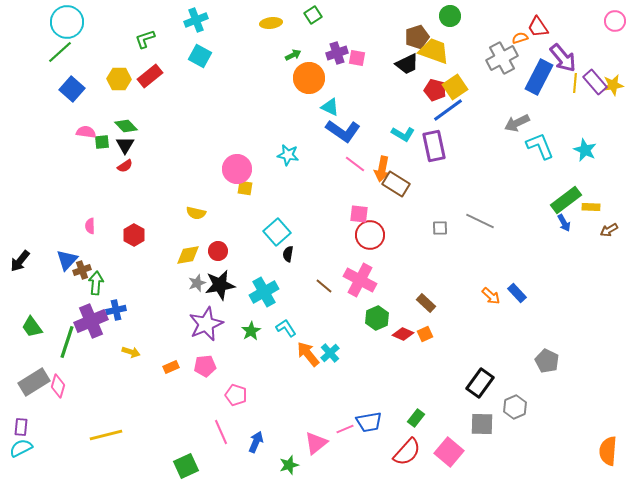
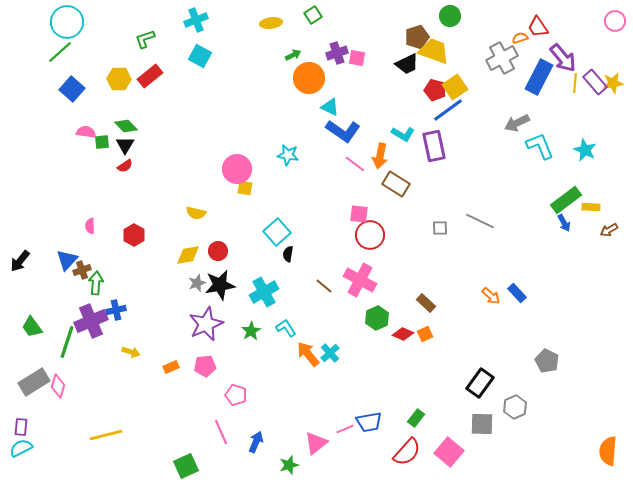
yellow star at (613, 85): moved 2 px up
orange arrow at (382, 169): moved 2 px left, 13 px up
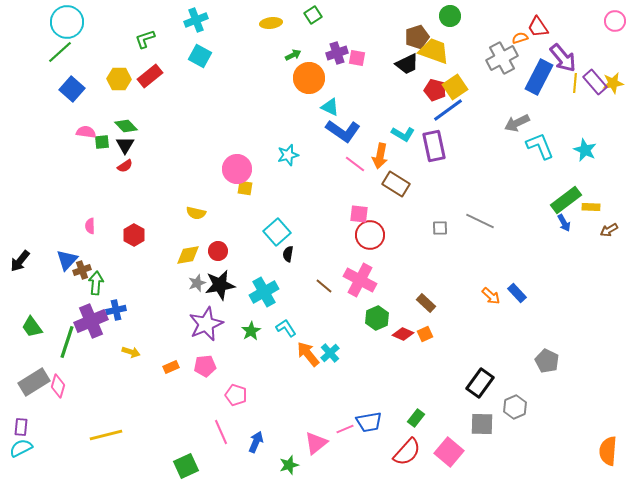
cyan star at (288, 155): rotated 25 degrees counterclockwise
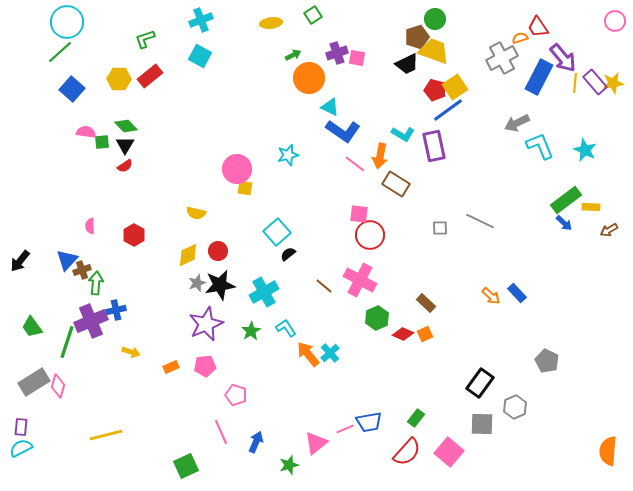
green circle at (450, 16): moved 15 px left, 3 px down
cyan cross at (196, 20): moved 5 px right
blue arrow at (564, 223): rotated 18 degrees counterclockwise
black semicircle at (288, 254): rotated 42 degrees clockwise
yellow diamond at (188, 255): rotated 15 degrees counterclockwise
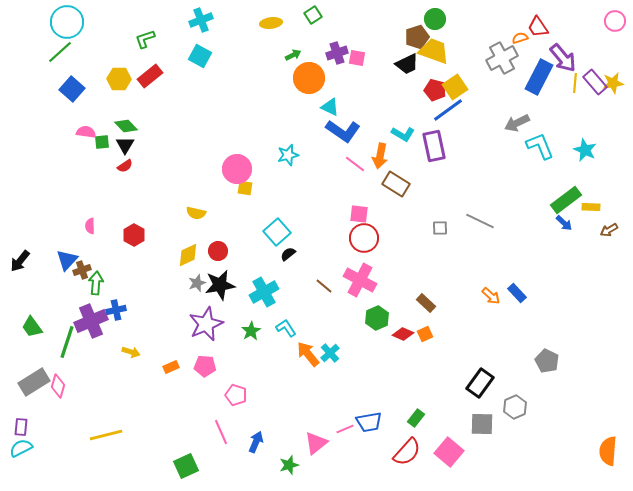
red circle at (370, 235): moved 6 px left, 3 px down
pink pentagon at (205, 366): rotated 10 degrees clockwise
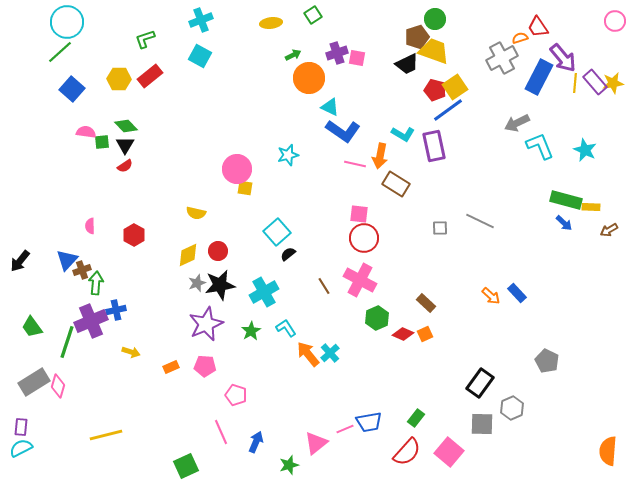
pink line at (355, 164): rotated 25 degrees counterclockwise
green rectangle at (566, 200): rotated 52 degrees clockwise
brown line at (324, 286): rotated 18 degrees clockwise
gray hexagon at (515, 407): moved 3 px left, 1 px down
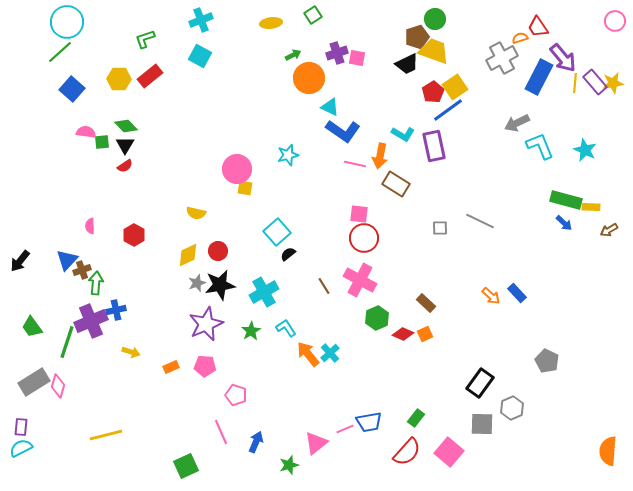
red pentagon at (435, 90): moved 2 px left, 2 px down; rotated 25 degrees clockwise
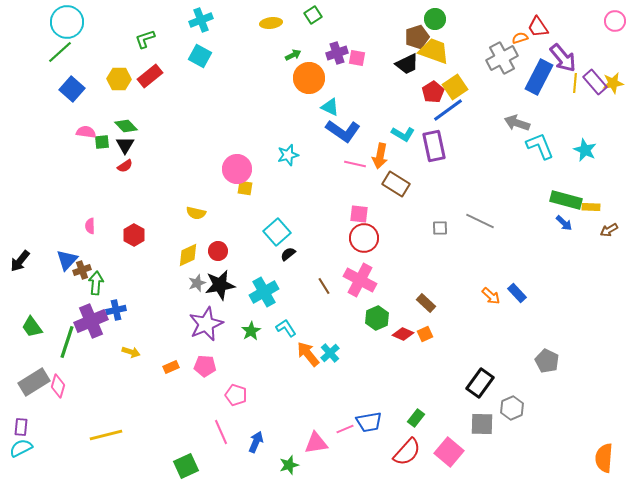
gray arrow at (517, 123): rotated 45 degrees clockwise
pink triangle at (316, 443): rotated 30 degrees clockwise
orange semicircle at (608, 451): moved 4 px left, 7 px down
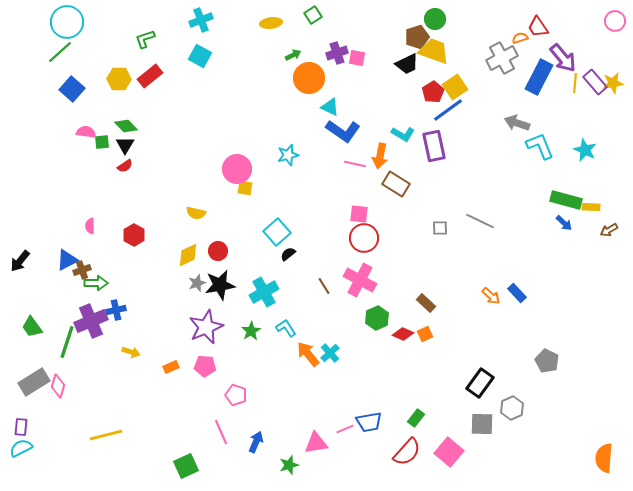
blue triangle at (67, 260): rotated 20 degrees clockwise
green arrow at (96, 283): rotated 85 degrees clockwise
purple star at (206, 324): moved 3 px down
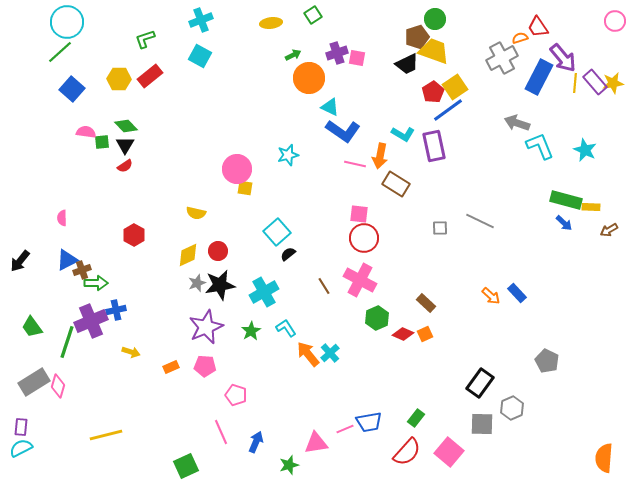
pink semicircle at (90, 226): moved 28 px left, 8 px up
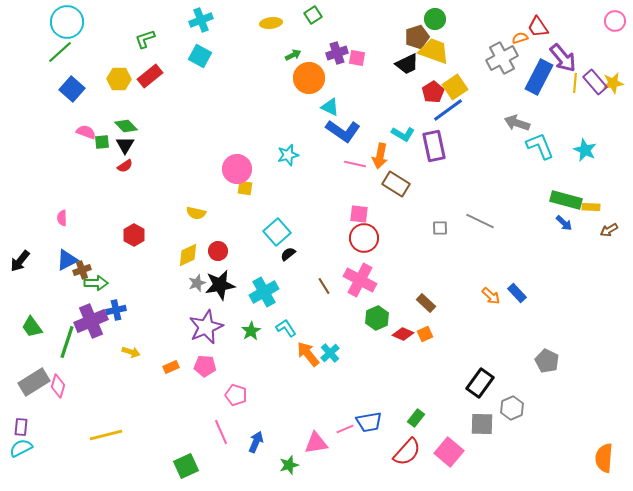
pink semicircle at (86, 132): rotated 12 degrees clockwise
